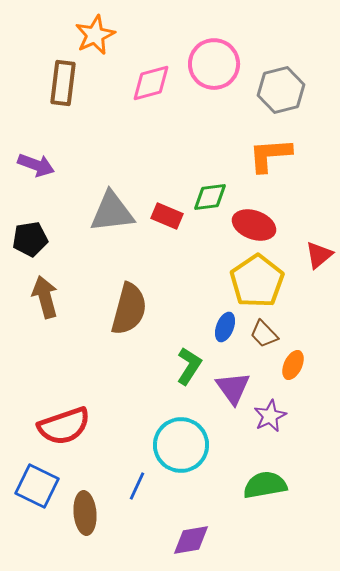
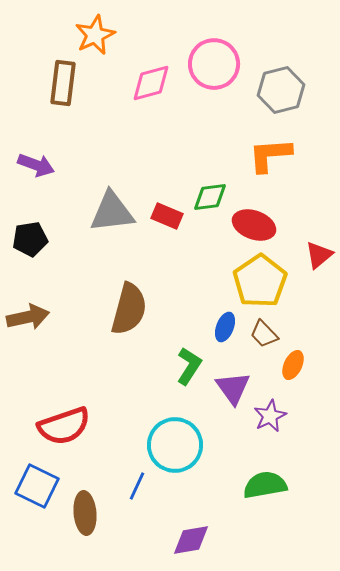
yellow pentagon: moved 3 px right
brown arrow: moved 17 px left, 20 px down; rotated 93 degrees clockwise
cyan circle: moved 6 px left
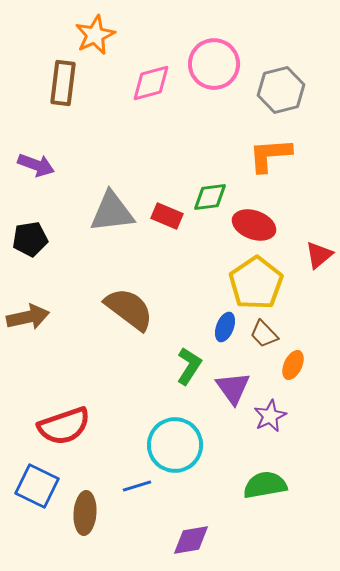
yellow pentagon: moved 4 px left, 2 px down
brown semicircle: rotated 68 degrees counterclockwise
blue line: rotated 48 degrees clockwise
brown ellipse: rotated 9 degrees clockwise
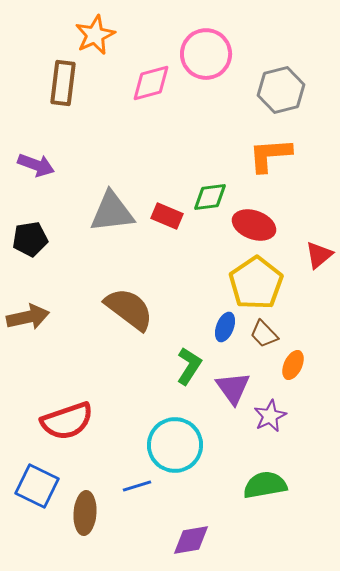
pink circle: moved 8 px left, 10 px up
red semicircle: moved 3 px right, 5 px up
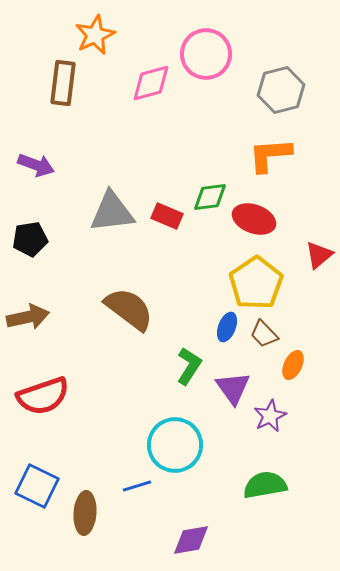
red ellipse: moved 6 px up
blue ellipse: moved 2 px right
red semicircle: moved 24 px left, 25 px up
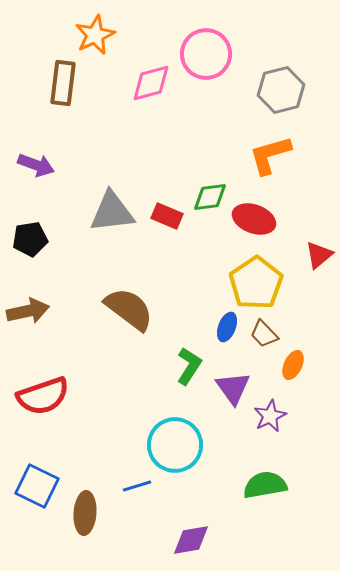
orange L-shape: rotated 12 degrees counterclockwise
brown arrow: moved 6 px up
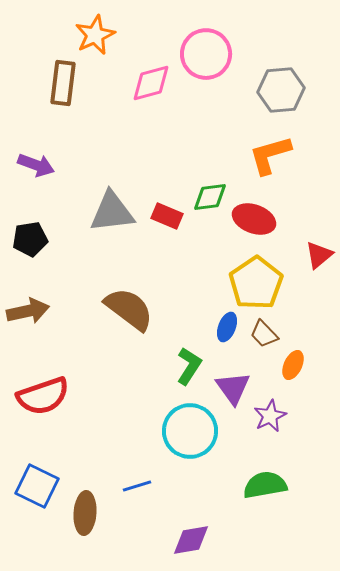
gray hexagon: rotated 9 degrees clockwise
cyan circle: moved 15 px right, 14 px up
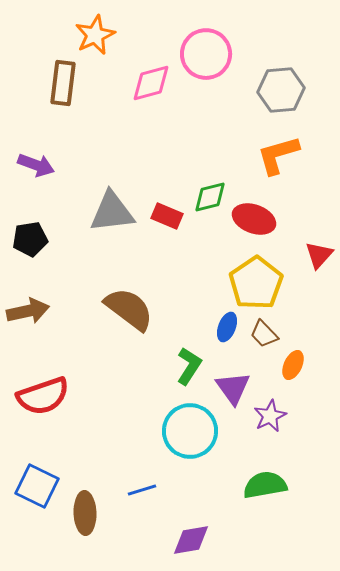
orange L-shape: moved 8 px right
green diamond: rotated 6 degrees counterclockwise
red triangle: rotated 8 degrees counterclockwise
blue line: moved 5 px right, 4 px down
brown ellipse: rotated 6 degrees counterclockwise
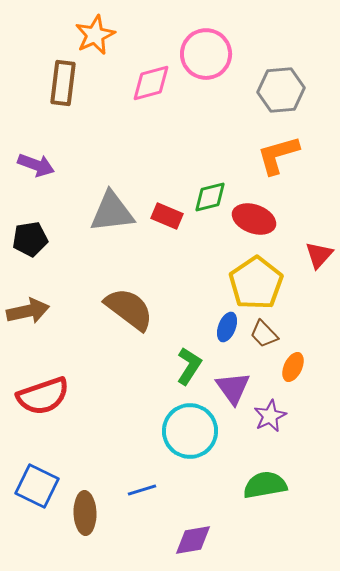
orange ellipse: moved 2 px down
purple diamond: moved 2 px right
